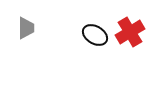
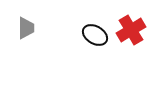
red cross: moved 1 px right, 2 px up
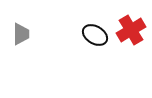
gray trapezoid: moved 5 px left, 6 px down
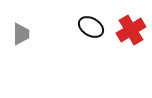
black ellipse: moved 4 px left, 8 px up
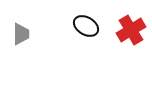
black ellipse: moved 5 px left, 1 px up
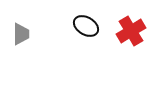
red cross: moved 1 px down
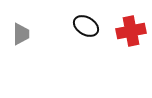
red cross: rotated 20 degrees clockwise
